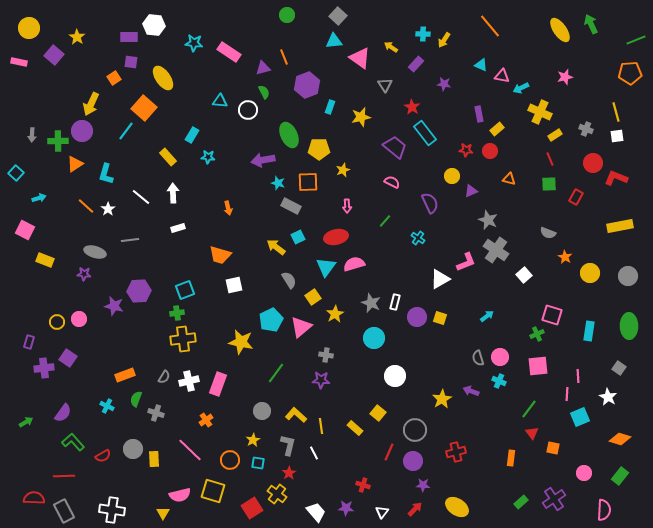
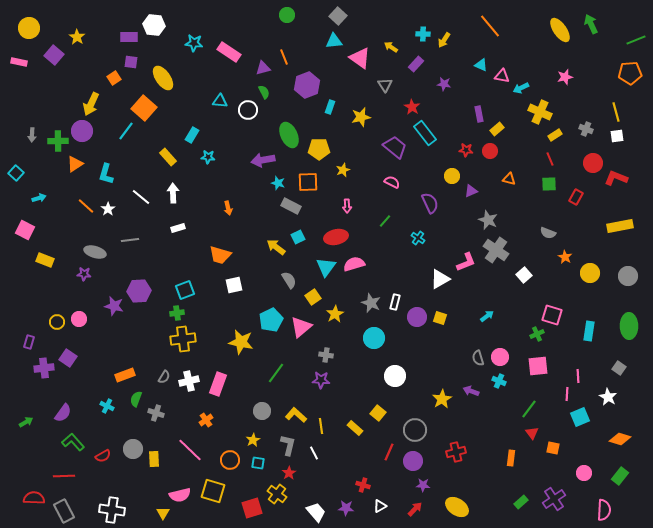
red square at (252, 508): rotated 15 degrees clockwise
white triangle at (382, 512): moved 2 px left, 6 px up; rotated 24 degrees clockwise
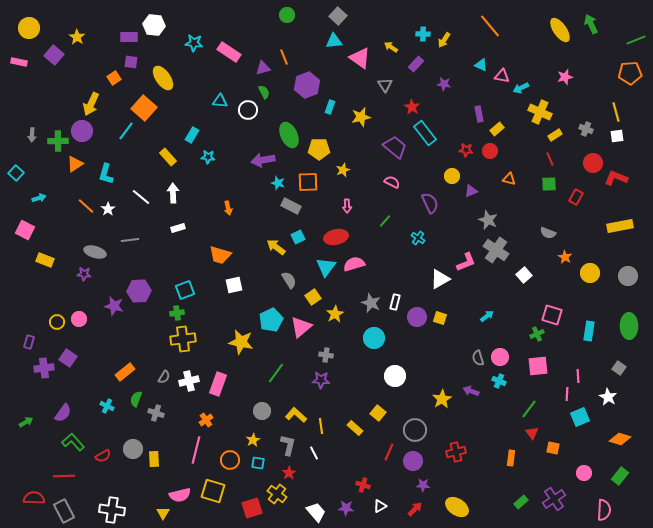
orange rectangle at (125, 375): moved 3 px up; rotated 18 degrees counterclockwise
pink line at (190, 450): moved 6 px right; rotated 60 degrees clockwise
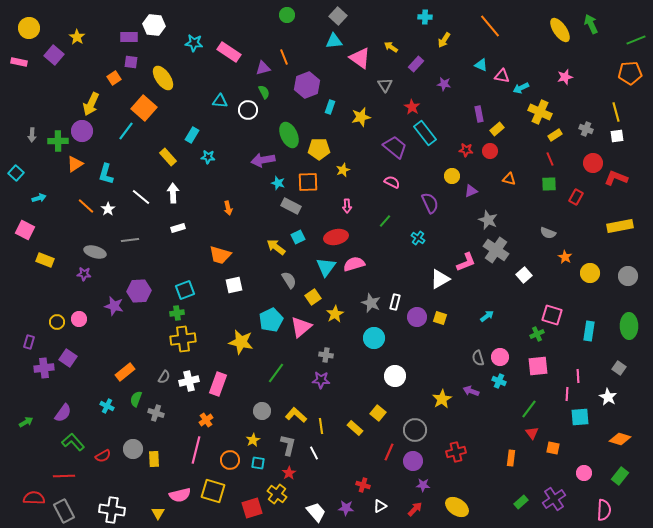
cyan cross at (423, 34): moved 2 px right, 17 px up
cyan square at (580, 417): rotated 18 degrees clockwise
yellow triangle at (163, 513): moved 5 px left
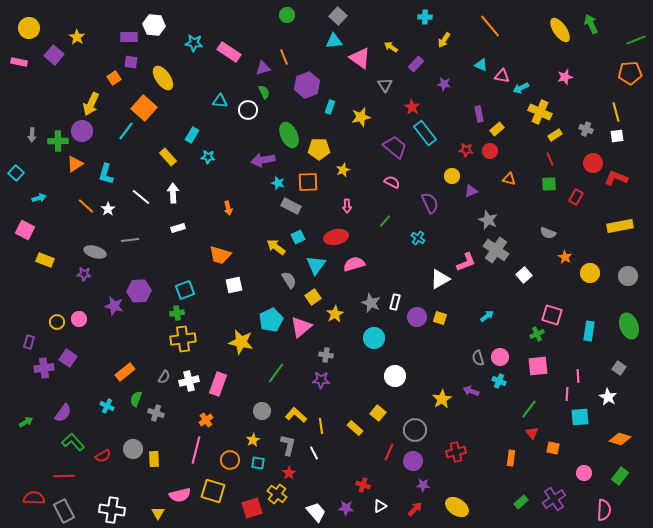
cyan triangle at (326, 267): moved 10 px left, 2 px up
green ellipse at (629, 326): rotated 20 degrees counterclockwise
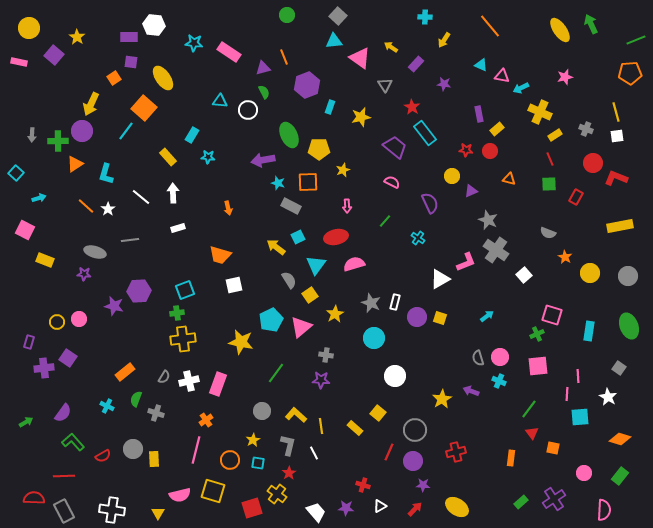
yellow square at (313, 297): moved 3 px left, 2 px up
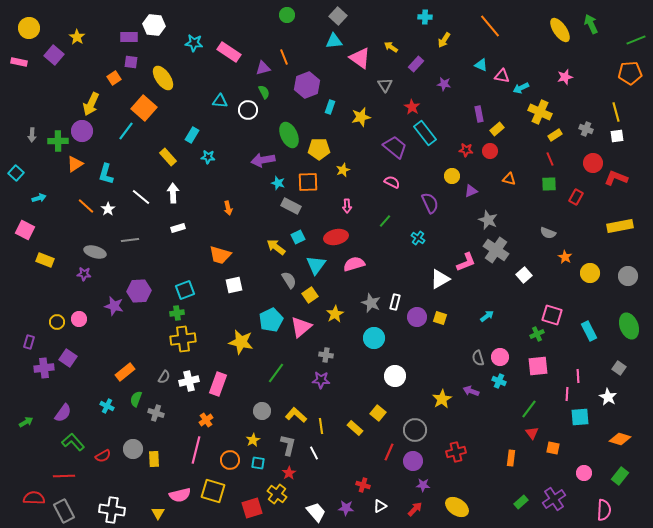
cyan rectangle at (589, 331): rotated 36 degrees counterclockwise
